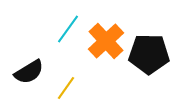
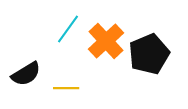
black pentagon: rotated 24 degrees counterclockwise
black semicircle: moved 3 px left, 2 px down
yellow line: rotated 55 degrees clockwise
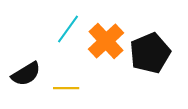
black pentagon: moved 1 px right, 1 px up
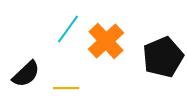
black pentagon: moved 13 px right, 4 px down
black semicircle: rotated 12 degrees counterclockwise
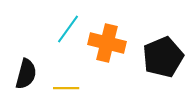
orange cross: moved 1 px right, 2 px down; rotated 33 degrees counterclockwise
black semicircle: rotated 32 degrees counterclockwise
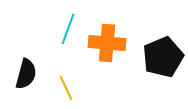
cyan line: rotated 16 degrees counterclockwise
orange cross: rotated 9 degrees counterclockwise
yellow line: rotated 65 degrees clockwise
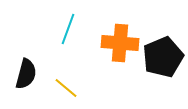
orange cross: moved 13 px right
yellow line: rotated 25 degrees counterclockwise
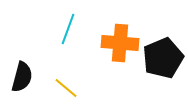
black pentagon: moved 1 px down
black semicircle: moved 4 px left, 3 px down
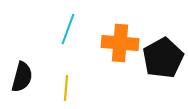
black pentagon: rotated 6 degrees counterclockwise
yellow line: rotated 55 degrees clockwise
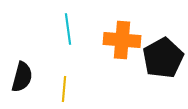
cyan line: rotated 28 degrees counterclockwise
orange cross: moved 2 px right, 3 px up
yellow line: moved 2 px left, 1 px down
